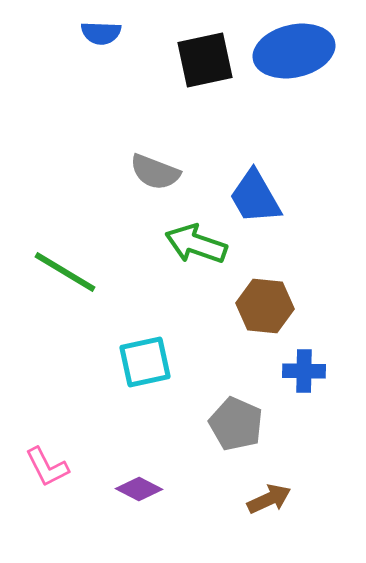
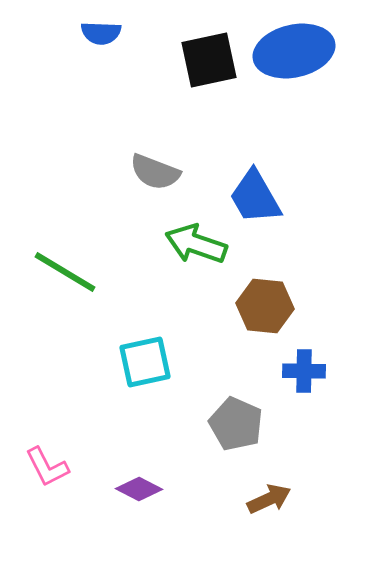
black square: moved 4 px right
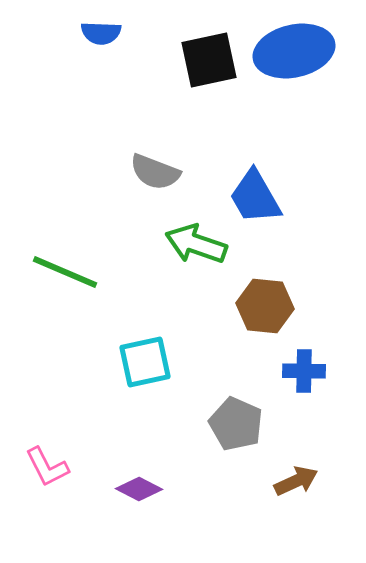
green line: rotated 8 degrees counterclockwise
brown arrow: moved 27 px right, 18 px up
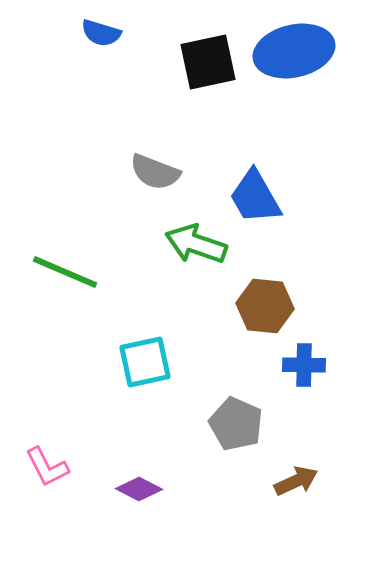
blue semicircle: rotated 15 degrees clockwise
black square: moved 1 px left, 2 px down
blue cross: moved 6 px up
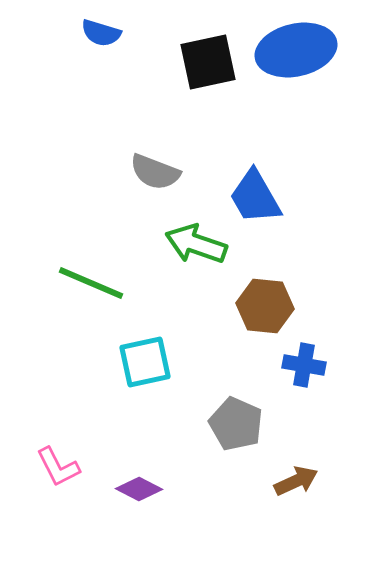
blue ellipse: moved 2 px right, 1 px up
green line: moved 26 px right, 11 px down
blue cross: rotated 9 degrees clockwise
pink L-shape: moved 11 px right
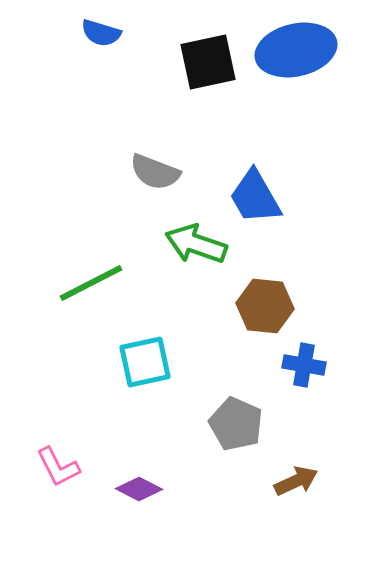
green line: rotated 50 degrees counterclockwise
